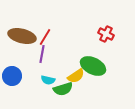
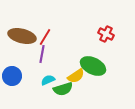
cyan semicircle: rotated 144 degrees clockwise
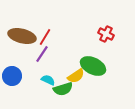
purple line: rotated 24 degrees clockwise
cyan semicircle: rotated 48 degrees clockwise
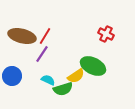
red line: moved 1 px up
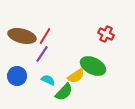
blue circle: moved 5 px right
green semicircle: moved 1 px right, 3 px down; rotated 30 degrees counterclockwise
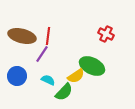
red line: moved 3 px right; rotated 24 degrees counterclockwise
green ellipse: moved 1 px left
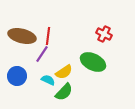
red cross: moved 2 px left
green ellipse: moved 1 px right, 4 px up
yellow semicircle: moved 12 px left, 4 px up
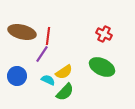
brown ellipse: moved 4 px up
green ellipse: moved 9 px right, 5 px down
green semicircle: moved 1 px right
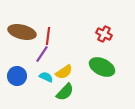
cyan semicircle: moved 2 px left, 3 px up
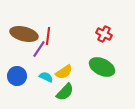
brown ellipse: moved 2 px right, 2 px down
purple line: moved 3 px left, 5 px up
